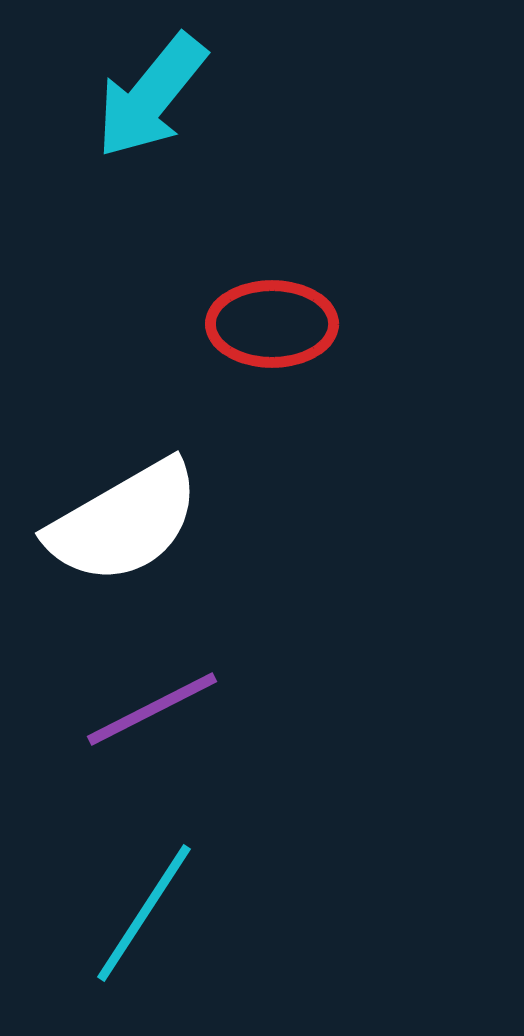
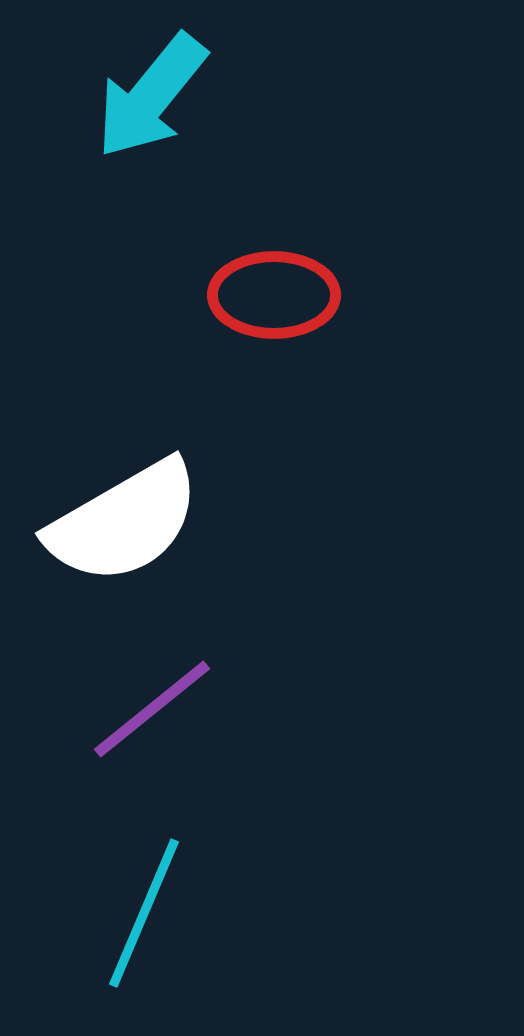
red ellipse: moved 2 px right, 29 px up
purple line: rotated 12 degrees counterclockwise
cyan line: rotated 10 degrees counterclockwise
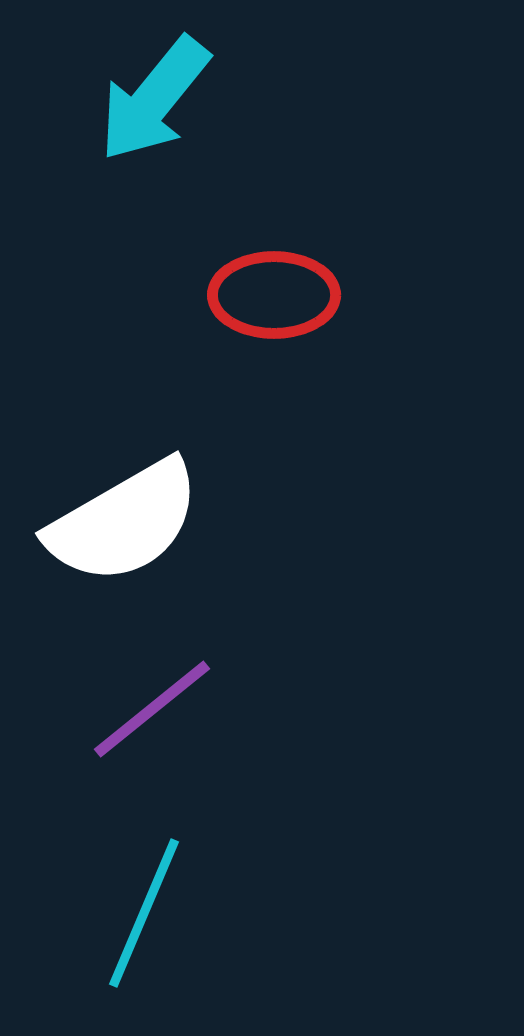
cyan arrow: moved 3 px right, 3 px down
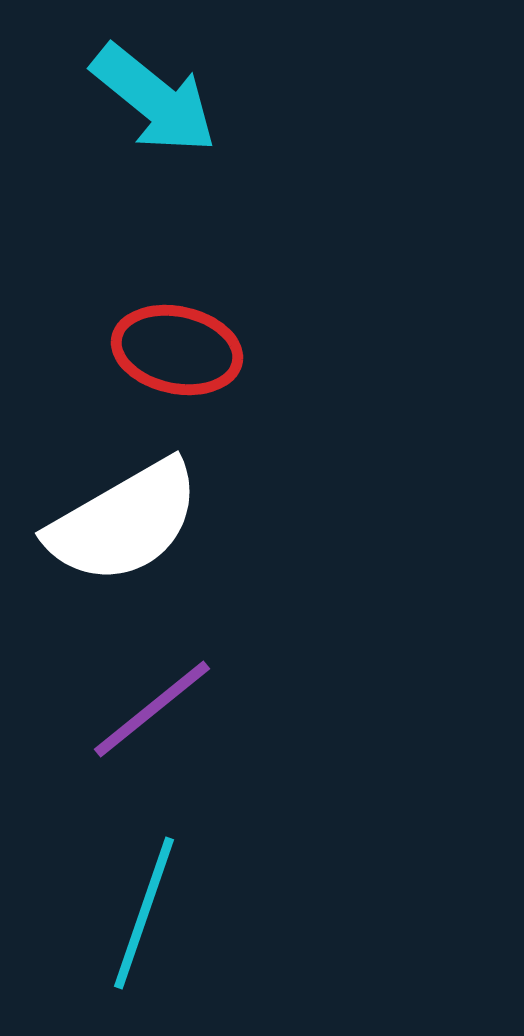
cyan arrow: rotated 90 degrees counterclockwise
red ellipse: moved 97 px left, 55 px down; rotated 12 degrees clockwise
cyan line: rotated 4 degrees counterclockwise
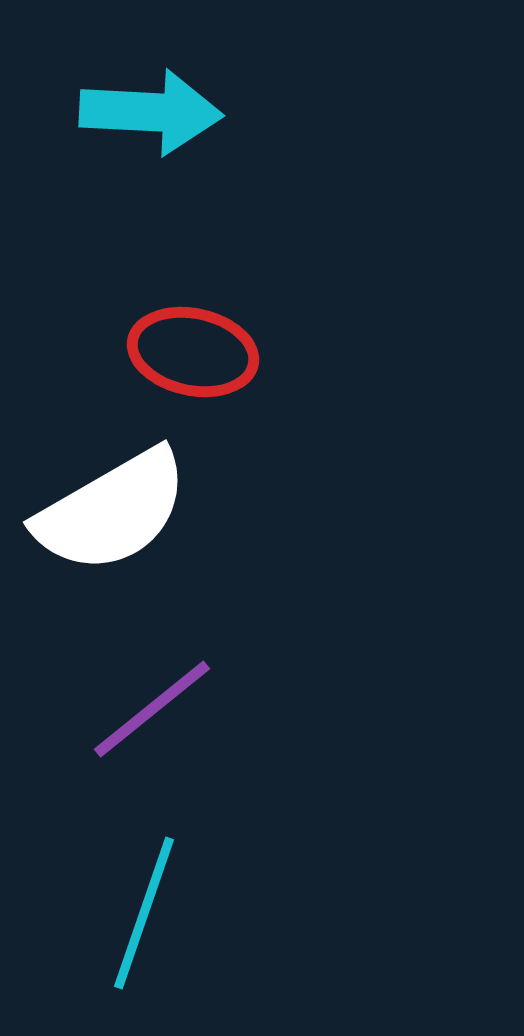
cyan arrow: moved 3 px left, 13 px down; rotated 36 degrees counterclockwise
red ellipse: moved 16 px right, 2 px down
white semicircle: moved 12 px left, 11 px up
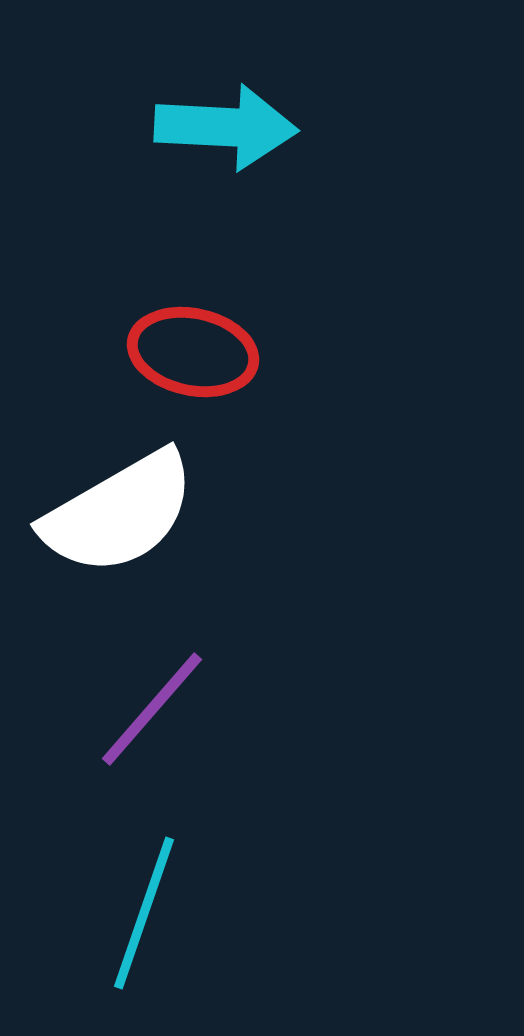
cyan arrow: moved 75 px right, 15 px down
white semicircle: moved 7 px right, 2 px down
purple line: rotated 10 degrees counterclockwise
